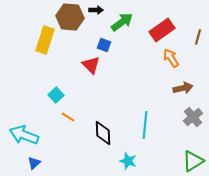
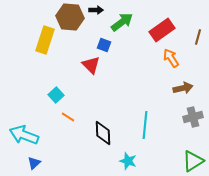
gray cross: rotated 24 degrees clockwise
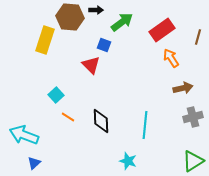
black diamond: moved 2 px left, 12 px up
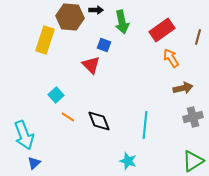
green arrow: rotated 115 degrees clockwise
black diamond: moved 2 px left; rotated 20 degrees counterclockwise
cyan arrow: rotated 132 degrees counterclockwise
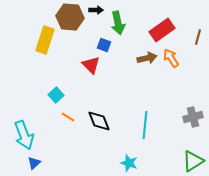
green arrow: moved 4 px left, 1 px down
brown arrow: moved 36 px left, 30 px up
cyan star: moved 1 px right, 2 px down
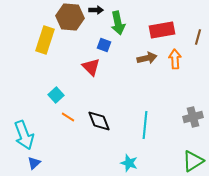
red rectangle: rotated 25 degrees clockwise
orange arrow: moved 4 px right, 1 px down; rotated 30 degrees clockwise
red triangle: moved 2 px down
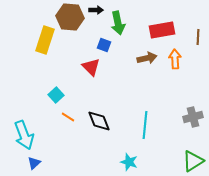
brown line: rotated 14 degrees counterclockwise
cyan star: moved 1 px up
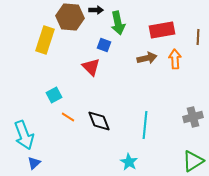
cyan square: moved 2 px left; rotated 14 degrees clockwise
cyan star: rotated 12 degrees clockwise
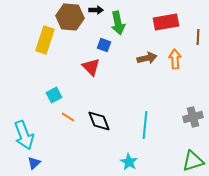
red rectangle: moved 4 px right, 8 px up
green triangle: rotated 15 degrees clockwise
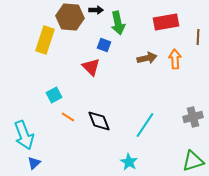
cyan line: rotated 28 degrees clockwise
